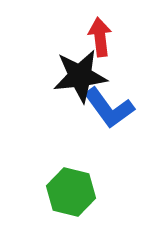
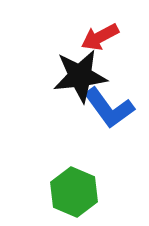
red arrow: rotated 111 degrees counterclockwise
green hexagon: moved 3 px right; rotated 9 degrees clockwise
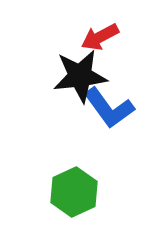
green hexagon: rotated 12 degrees clockwise
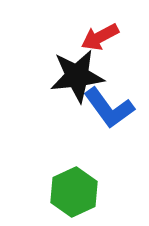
black star: moved 3 px left
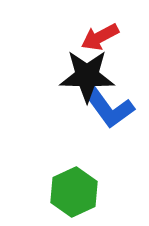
black star: moved 10 px right; rotated 8 degrees clockwise
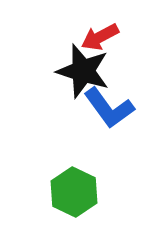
black star: moved 4 px left, 5 px up; rotated 16 degrees clockwise
green hexagon: rotated 9 degrees counterclockwise
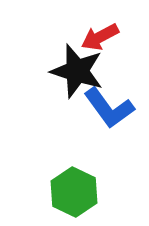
black star: moved 6 px left
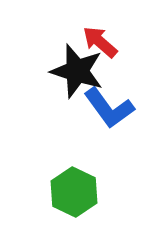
red arrow: moved 5 px down; rotated 69 degrees clockwise
